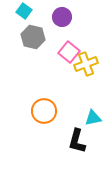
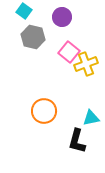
cyan triangle: moved 2 px left
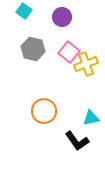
gray hexagon: moved 12 px down
black L-shape: rotated 50 degrees counterclockwise
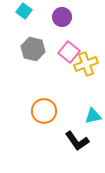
cyan triangle: moved 2 px right, 2 px up
